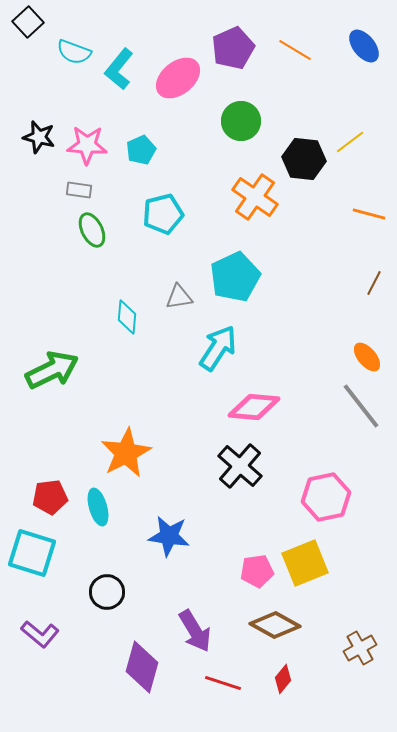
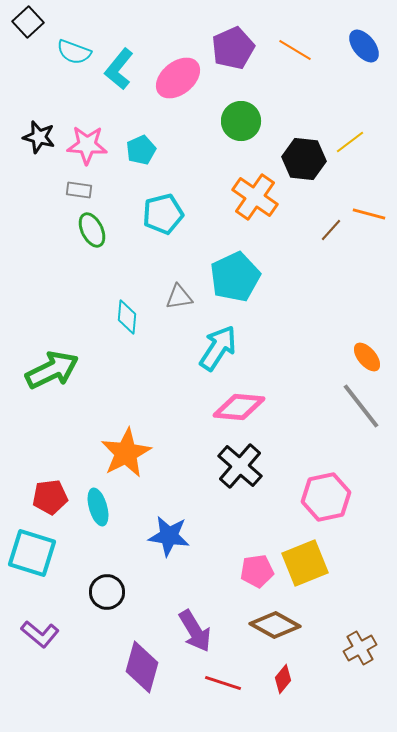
brown line at (374, 283): moved 43 px left, 53 px up; rotated 15 degrees clockwise
pink diamond at (254, 407): moved 15 px left
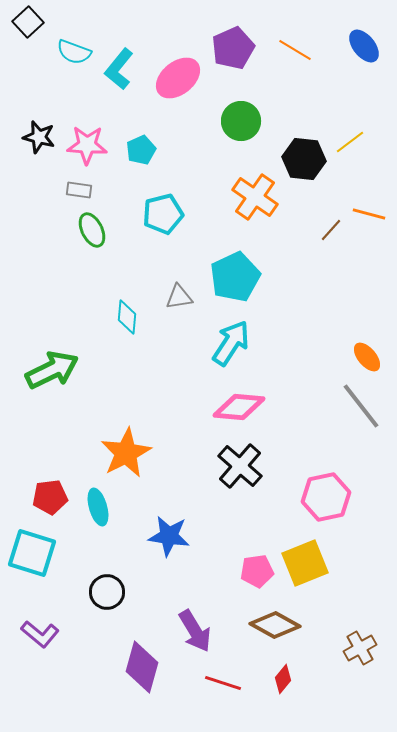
cyan arrow at (218, 348): moved 13 px right, 5 px up
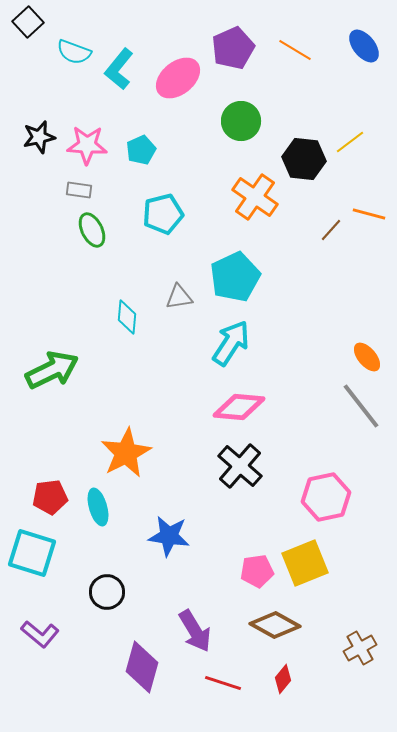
black star at (39, 137): rotated 28 degrees counterclockwise
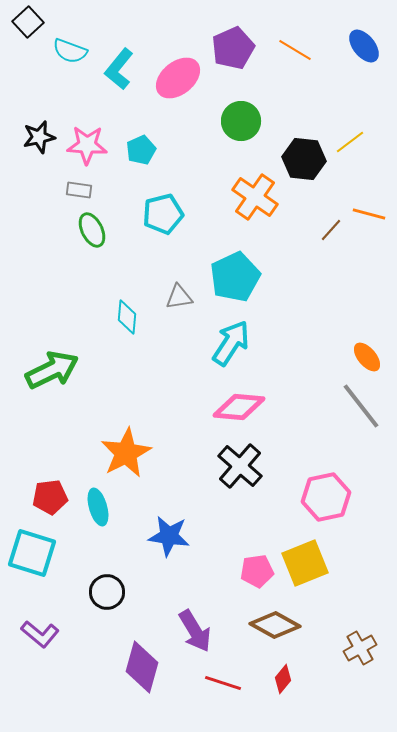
cyan semicircle at (74, 52): moved 4 px left, 1 px up
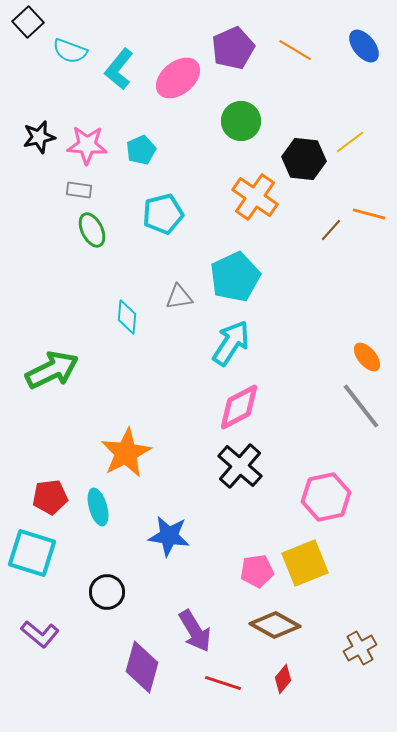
pink diamond at (239, 407): rotated 33 degrees counterclockwise
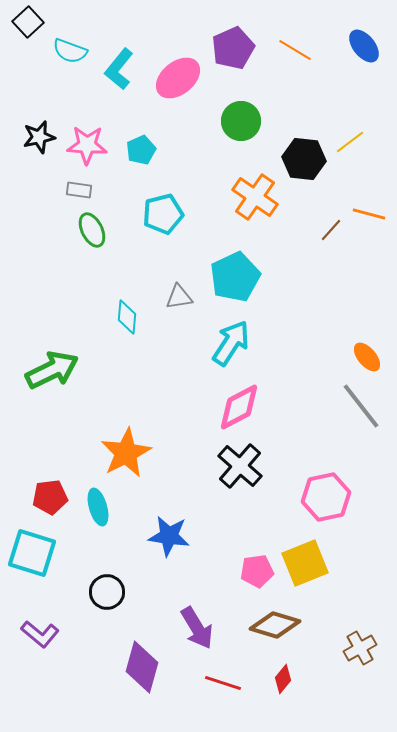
brown diamond at (275, 625): rotated 12 degrees counterclockwise
purple arrow at (195, 631): moved 2 px right, 3 px up
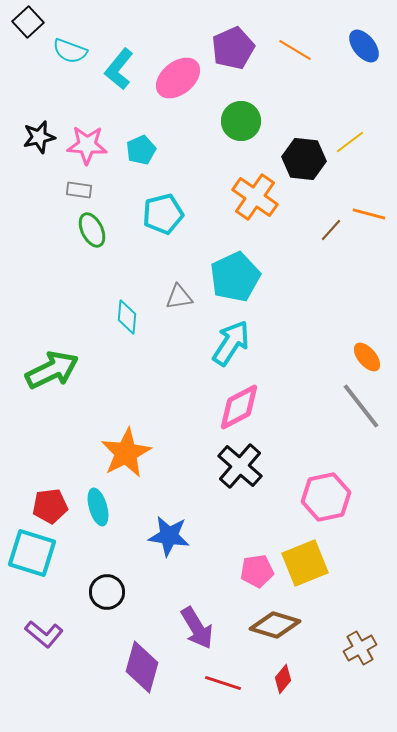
red pentagon at (50, 497): moved 9 px down
purple L-shape at (40, 634): moved 4 px right
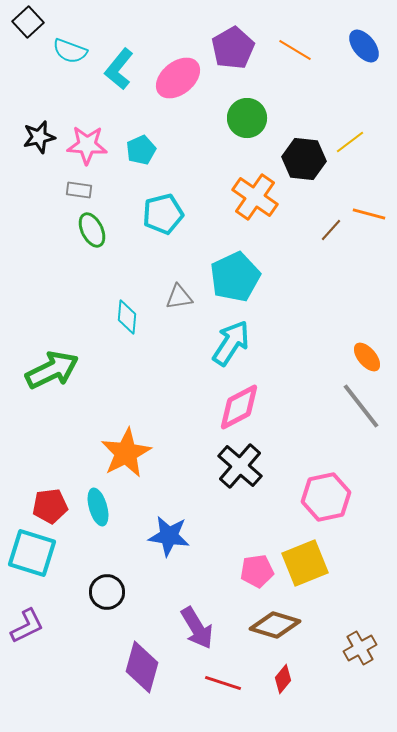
purple pentagon at (233, 48): rotated 6 degrees counterclockwise
green circle at (241, 121): moved 6 px right, 3 px up
purple L-shape at (44, 634): moved 17 px left, 8 px up; rotated 66 degrees counterclockwise
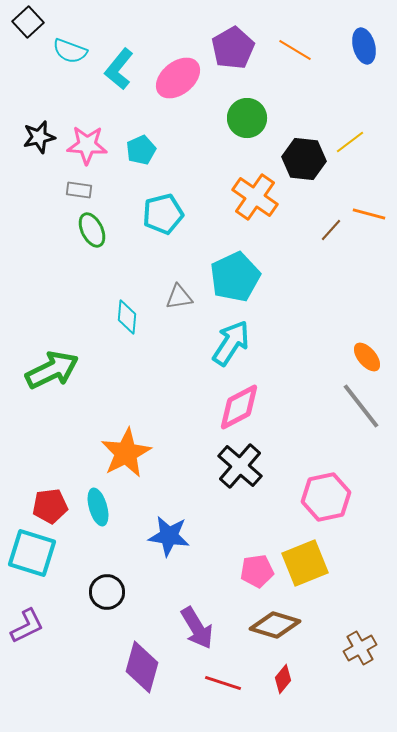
blue ellipse at (364, 46): rotated 24 degrees clockwise
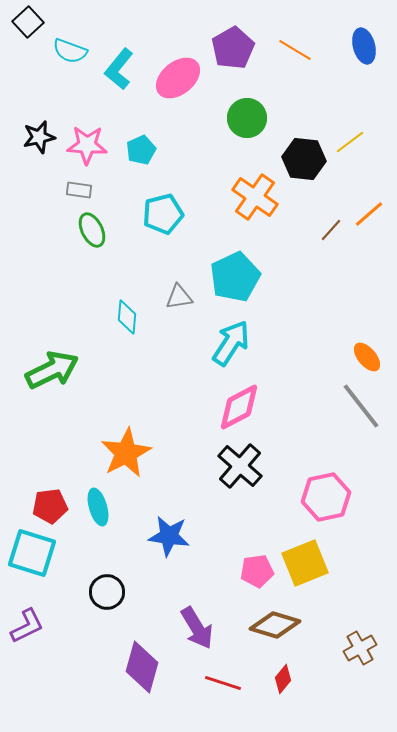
orange line at (369, 214): rotated 56 degrees counterclockwise
